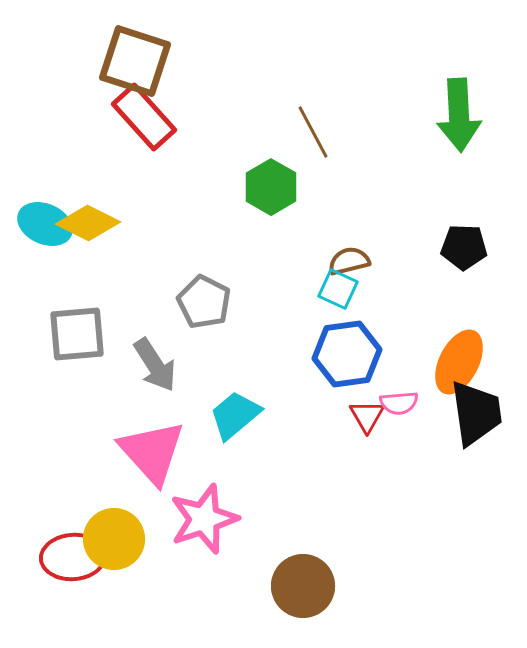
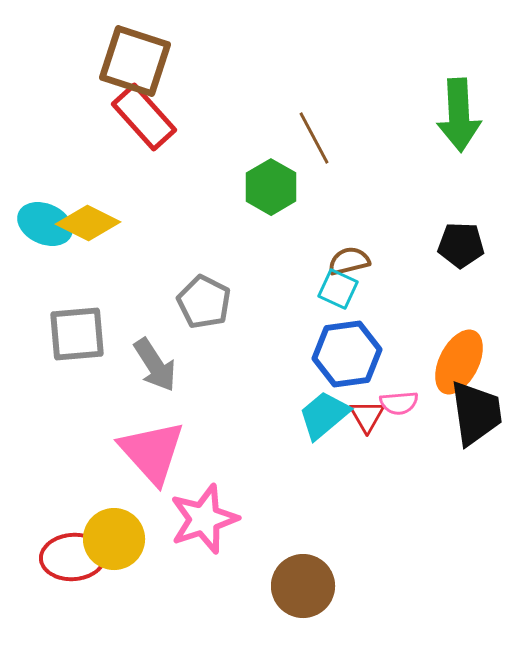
brown line: moved 1 px right, 6 px down
black pentagon: moved 3 px left, 2 px up
cyan trapezoid: moved 89 px right
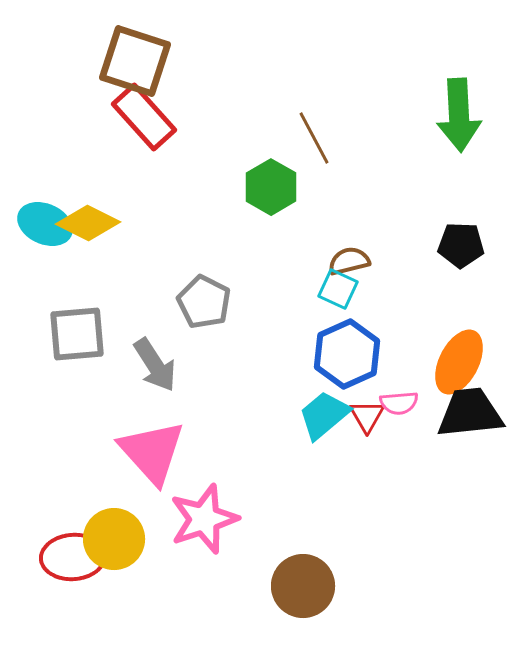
blue hexagon: rotated 16 degrees counterclockwise
black trapezoid: moved 6 px left; rotated 88 degrees counterclockwise
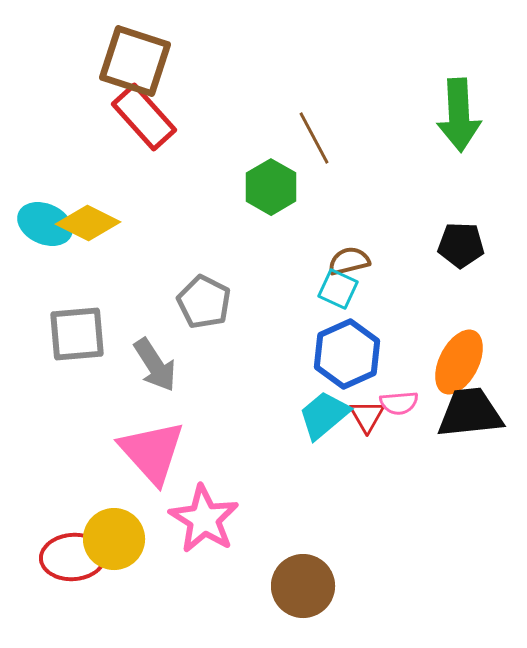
pink star: rotated 22 degrees counterclockwise
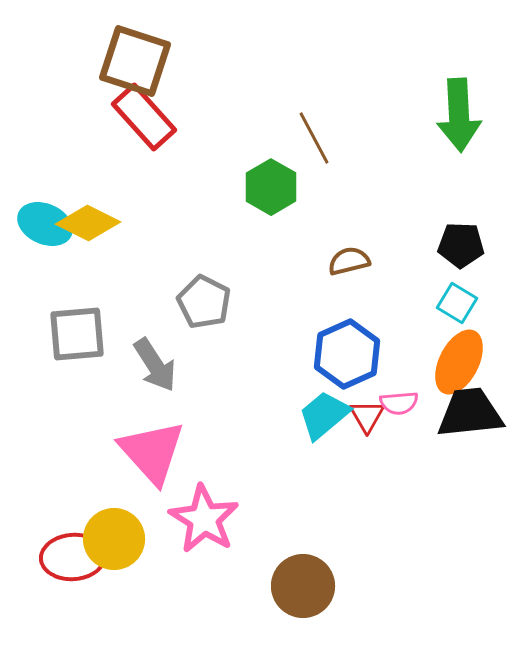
cyan square: moved 119 px right, 14 px down; rotated 6 degrees clockwise
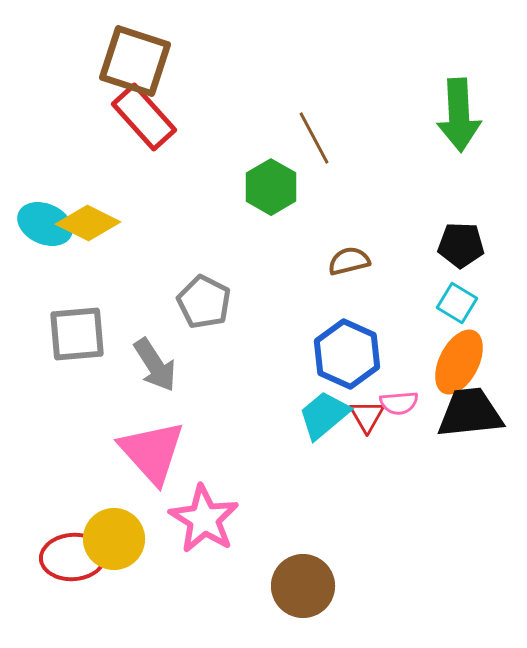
blue hexagon: rotated 12 degrees counterclockwise
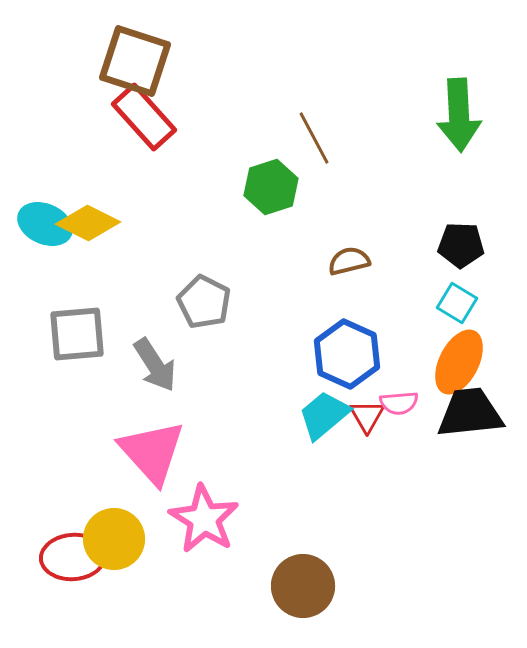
green hexagon: rotated 12 degrees clockwise
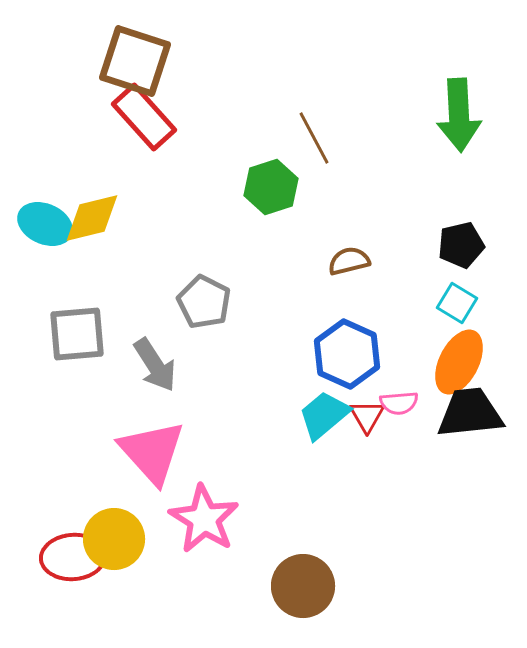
yellow diamond: moved 4 px right, 5 px up; rotated 40 degrees counterclockwise
black pentagon: rotated 15 degrees counterclockwise
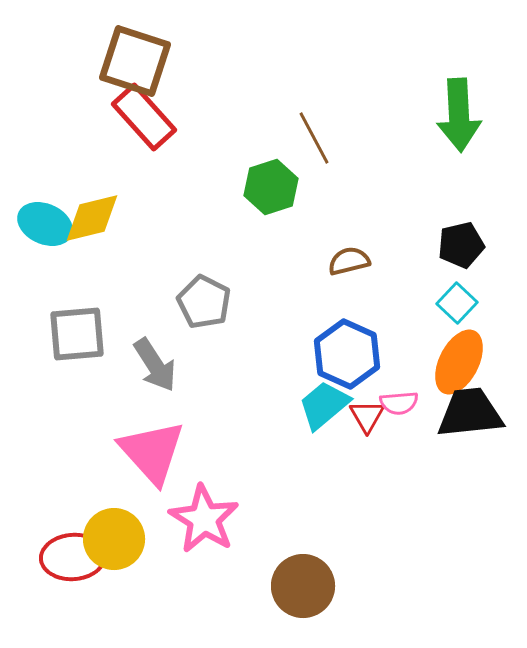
cyan square: rotated 12 degrees clockwise
cyan trapezoid: moved 10 px up
